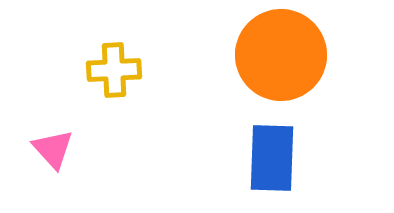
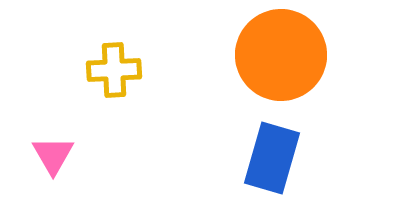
pink triangle: moved 6 px down; rotated 12 degrees clockwise
blue rectangle: rotated 14 degrees clockwise
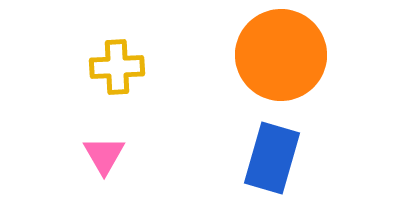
yellow cross: moved 3 px right, 3 px up
pink triangle: moved 51 px right
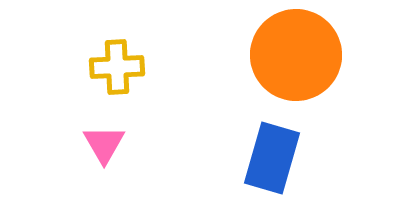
orange circle: moved 15 px right
pink triangle: moved 11 px up
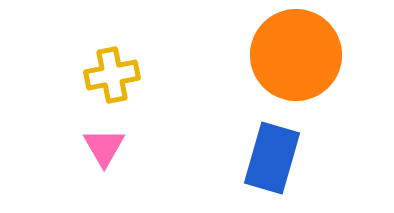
yellow cross: moved 5 px left, 8 px down; rotated 8 degrees counterclockwise
pink triangle: moved 3 px down
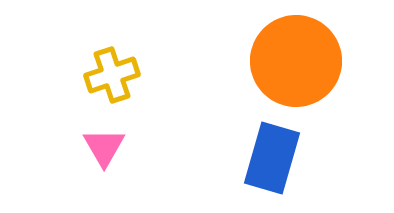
orange circle: moved 6 px down
yellow cross: rotated 8 degrees counterclockwise
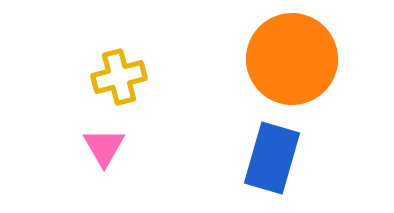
orange circle: moved 4 px left, 2 px up
yellow cross: moved 7 px right, 2 px down; rotated 4 degrees clockwise
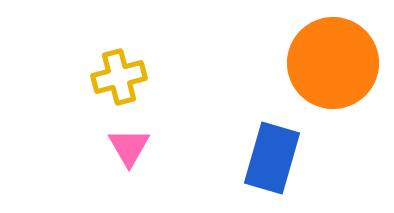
orange circle: moved 41 px right, 4 px down
pink triangle: moved 25 px right
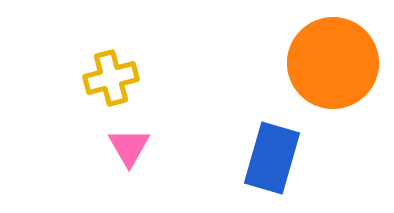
yellow cross: moved 8 px left, 1 px down
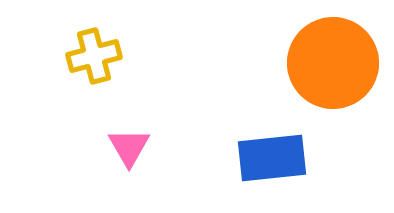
yellow cross: moved 17 px left, 22 px up
blue rectangle: rotated 68 degrees clockwise
